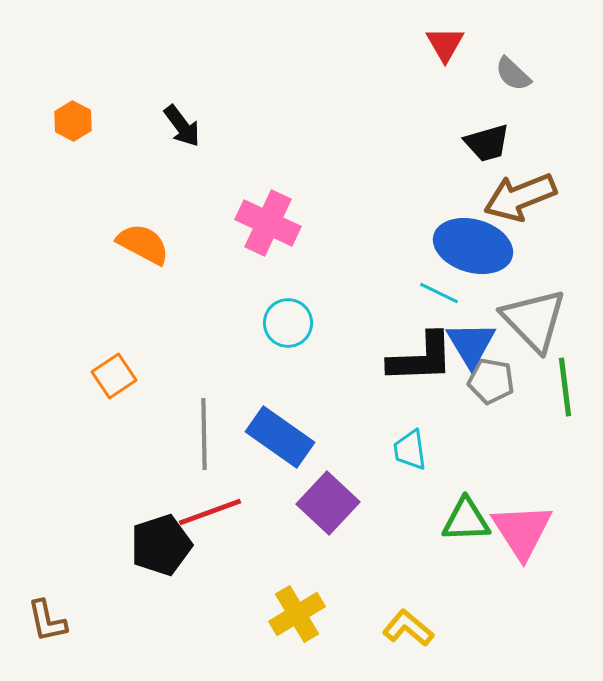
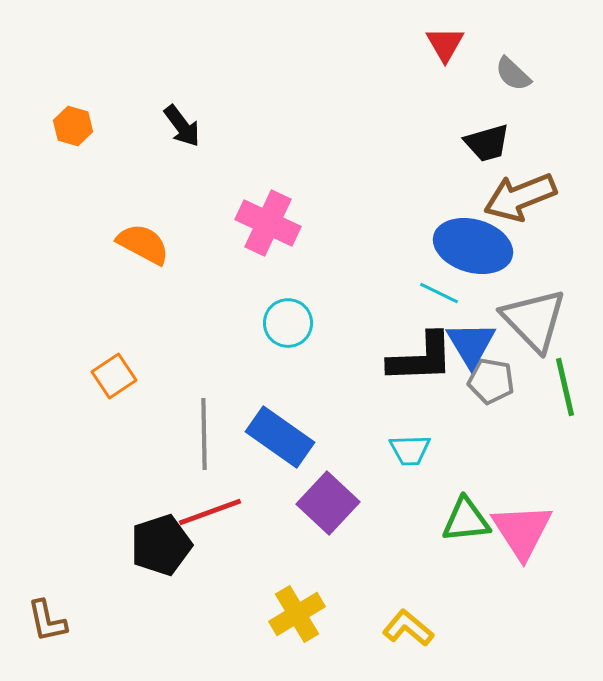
orange hexagon: moved 5 px down; rotated 12 degrees counterclockwise
green line: rotated 6 degrees counterclockwise
cyan trapezoid: rotated 84 degrees counterclockwise
green triangle: rotated 4 degrees counterclockwise
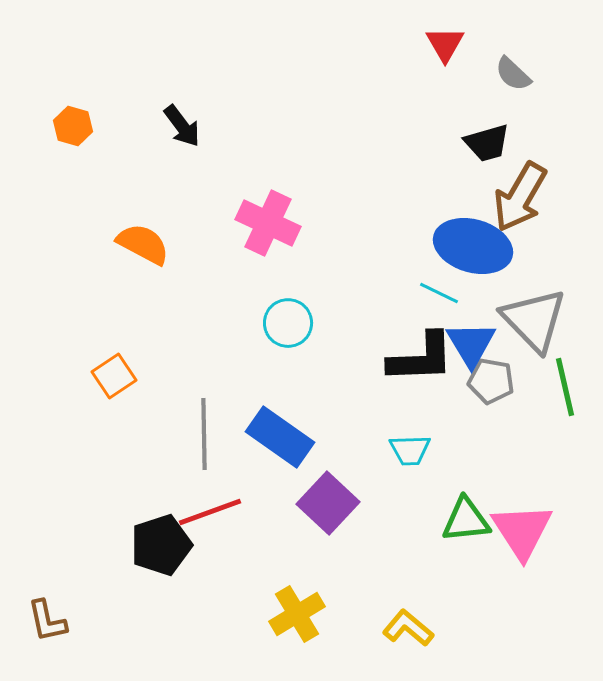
brown arrow: rotated 38 degrees counterclockwise
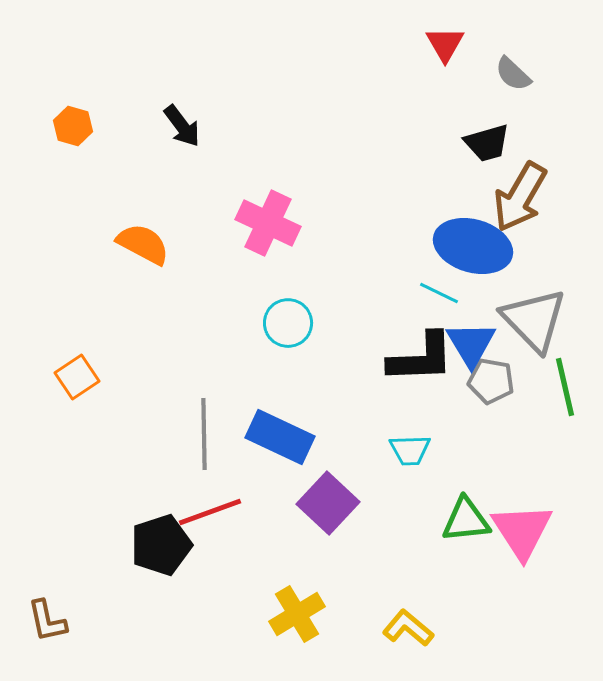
orange square: moved 37 px left, 1 px down
blue rectangle: rotated 10 degrees counterclockwise
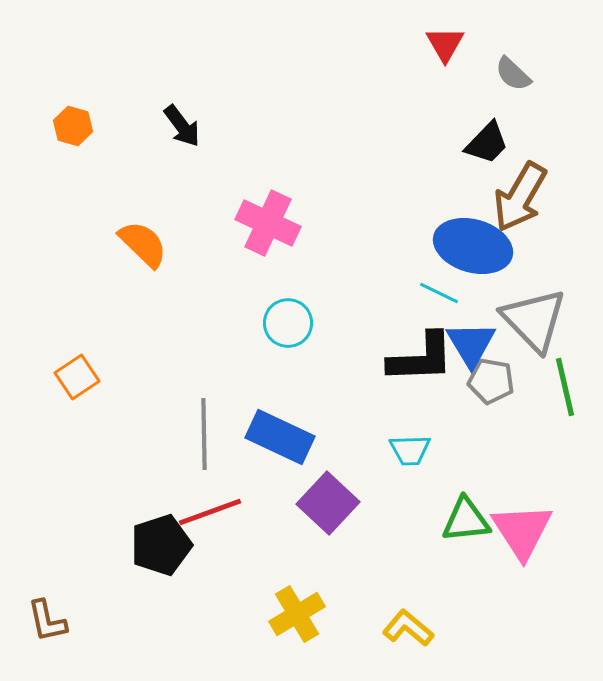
black trapezoid: rotated 30 degrees counterclockwise
orange semicircle: rotated 16 degrees clockwise
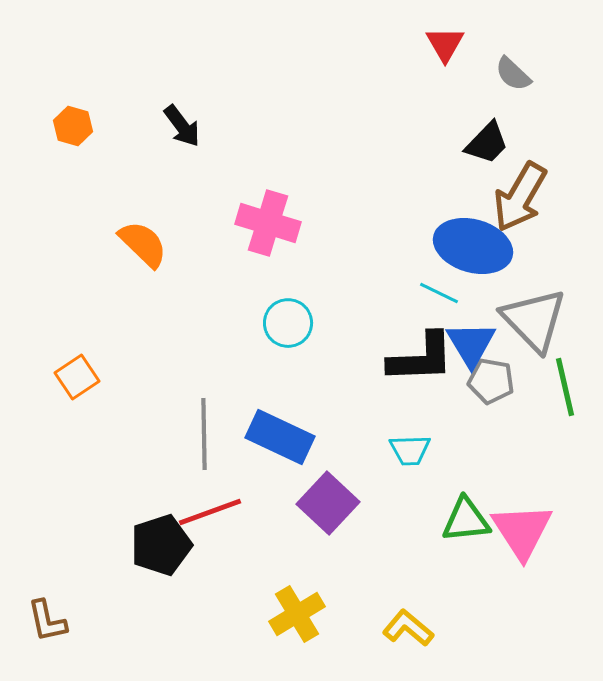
pink cross: rotated 8 degrees counterclockwise
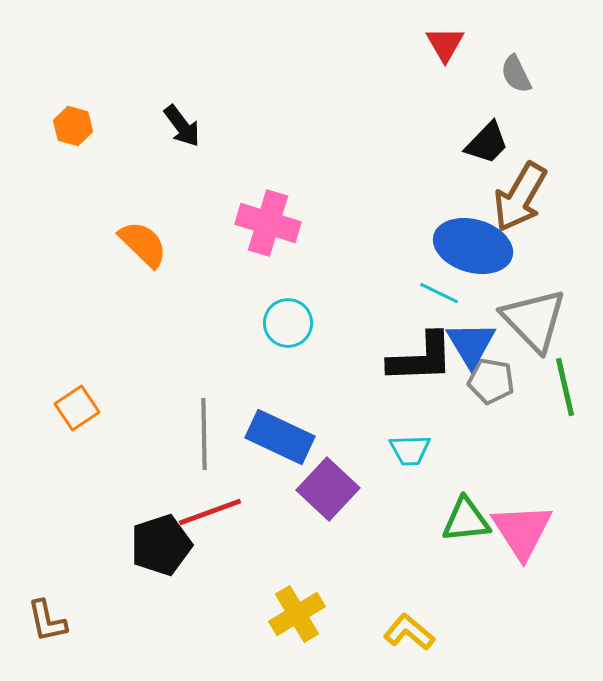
gray semicircle: moved 3 px right; rotated 21 degrees clockwise
orange square: moved 31 px down
purple square: moved 14 px up
yellow L-shape: moved 1 px right, 4 px down
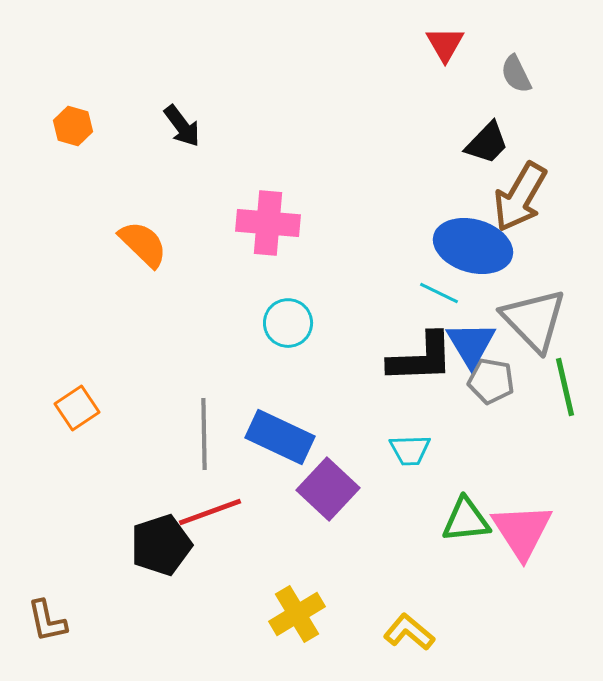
pink cross: rotated 12 degrees counterclockwise
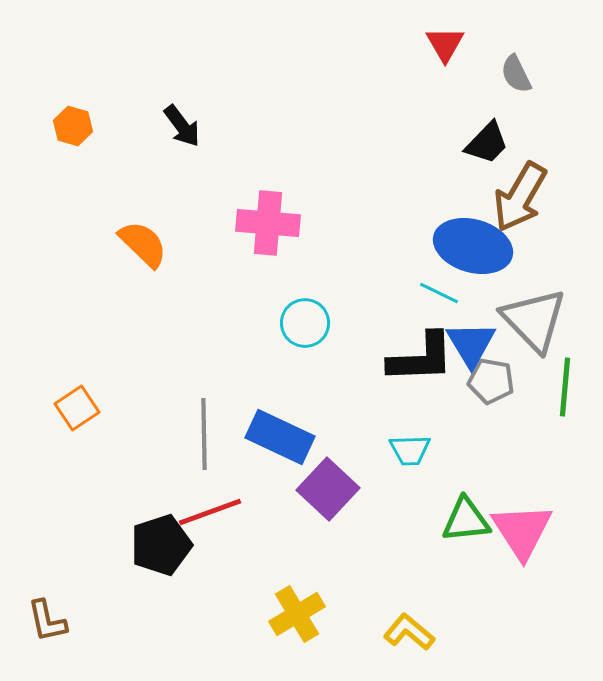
cyan circle: moved 17 px right
green line: rotated 18 degrees clockwise
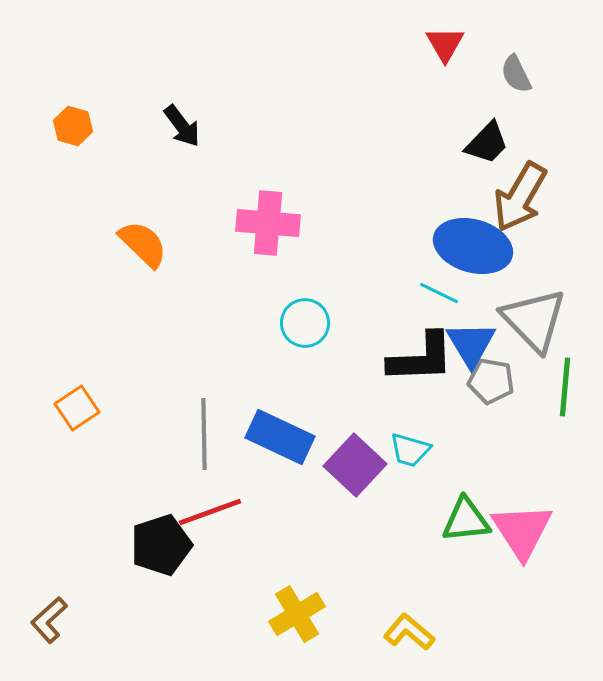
cyan trapezoid: rotated 18 degrees clockwise
purple square: moved 27 px right, 24 px up
brown L-shape: moved 2 px right, 1 px up; rotated 60 degrees clockwise
